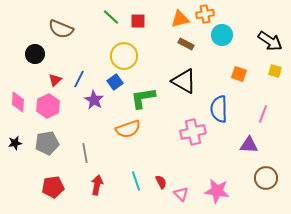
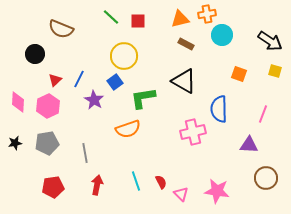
orange cross: moved 2 px right
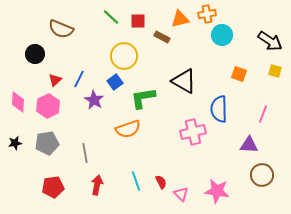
brown rectangle: moved 24 px left, 7 px up
brown circle: moved 4 px left, 3 px up
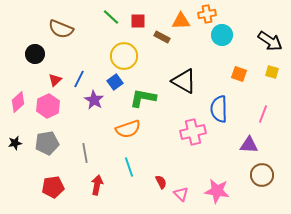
orange triangle: moved 1 px right, 2 px down; rotated 12 degrees clockwise
yellow square: moved 3 px left, 1 px down
green L-shape: rotated 20 degrees clockwise
pink diamond: rotated 45 degrees clockwise
cyan line: moved 7 px left, 14 px up
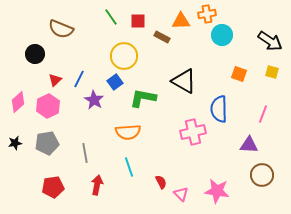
green line: rotated 12 degrees clockwise
orange semicircle: moved 3 px down; rotated 15 degrees clockwise
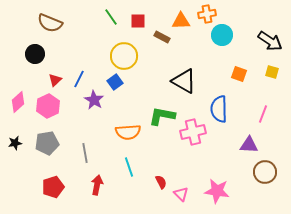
brown semicircle: moved 11 px left, 6 px up
green L-shape: moved 19 px right, 18 px down
brown circle: moved 3 px right, 3 px up
red pentagon: rotated 10 degrees counterclockwise
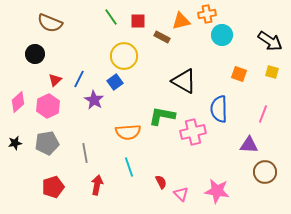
orange triangle: rotated 12 degrees counterclockwise
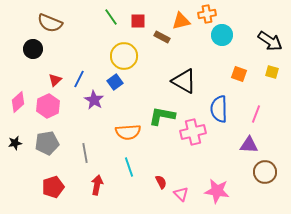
black circle: moved 2 px left, 5 px up
pink line: moved 7 px left
